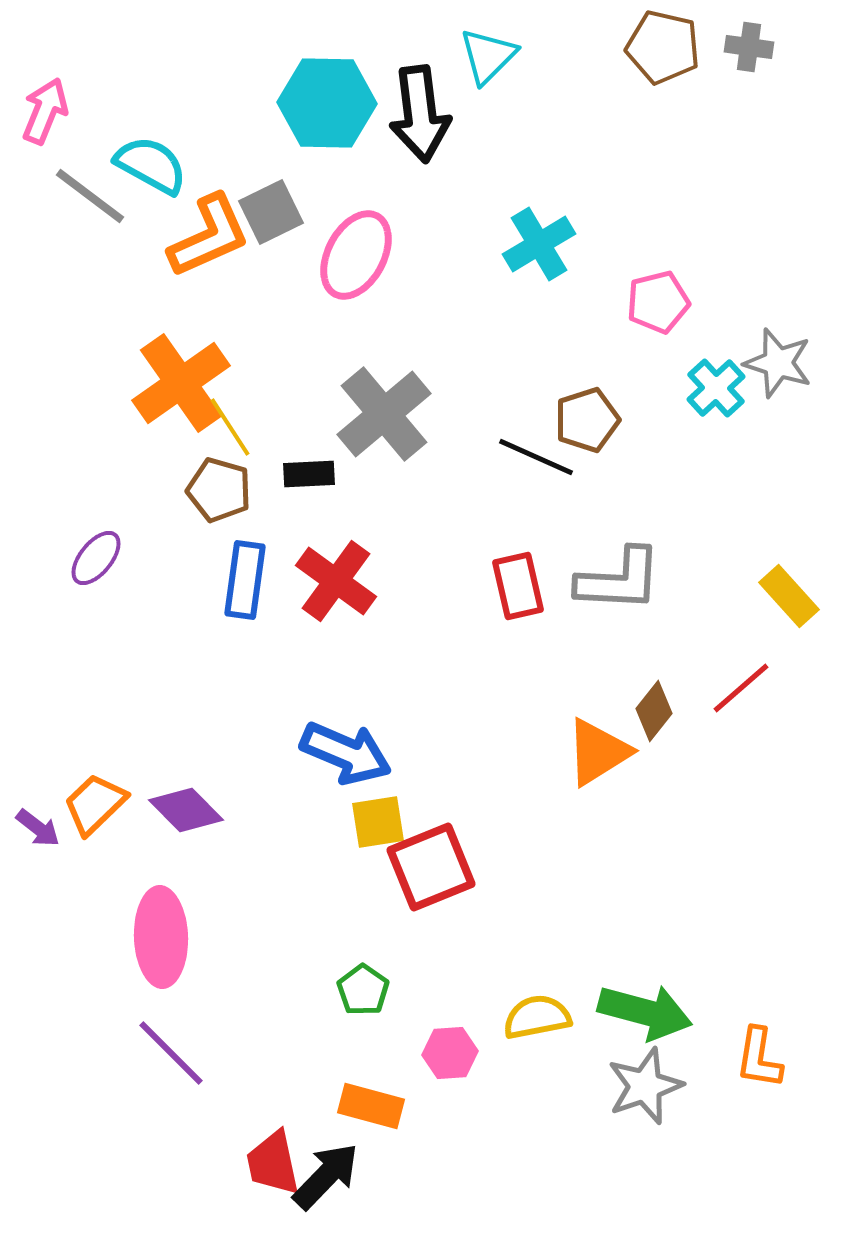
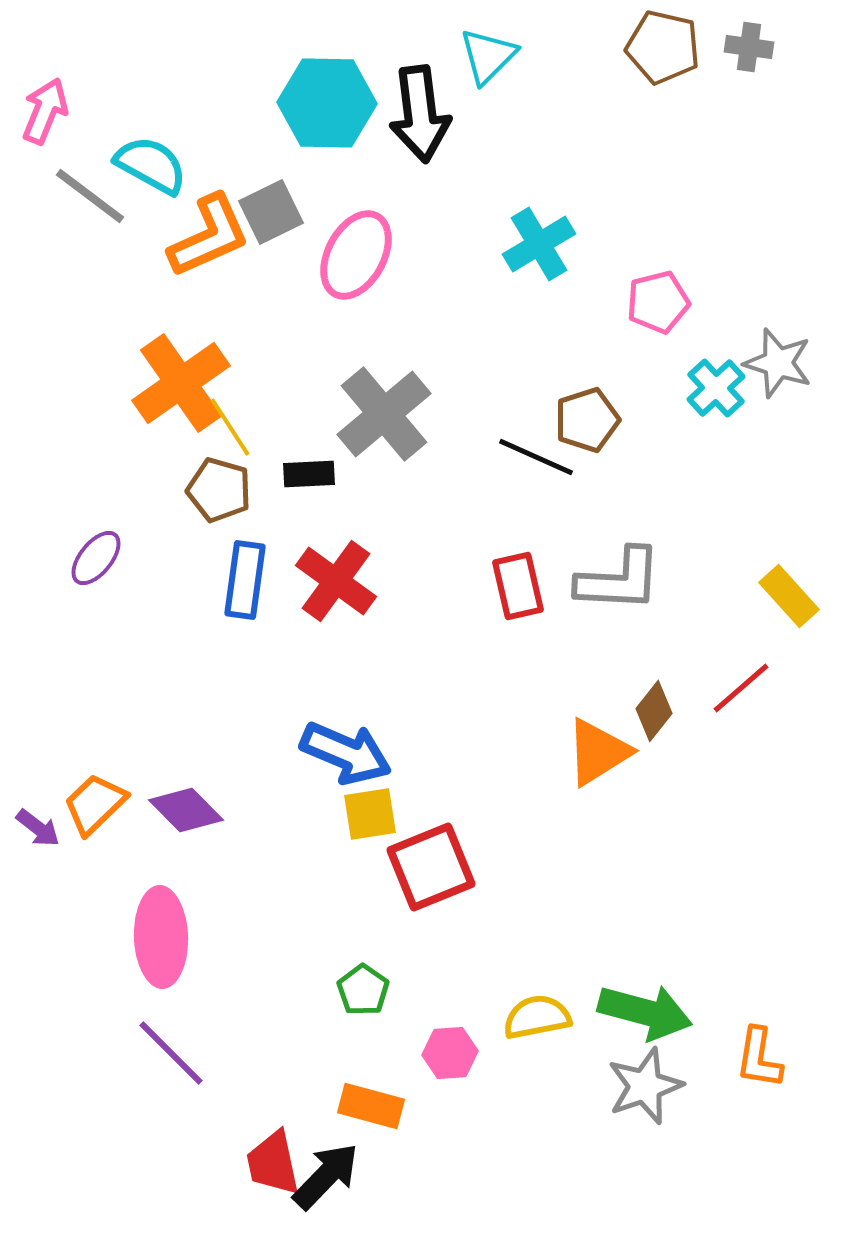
yellow square at (378, 822): moved 8 px left, 8 px up
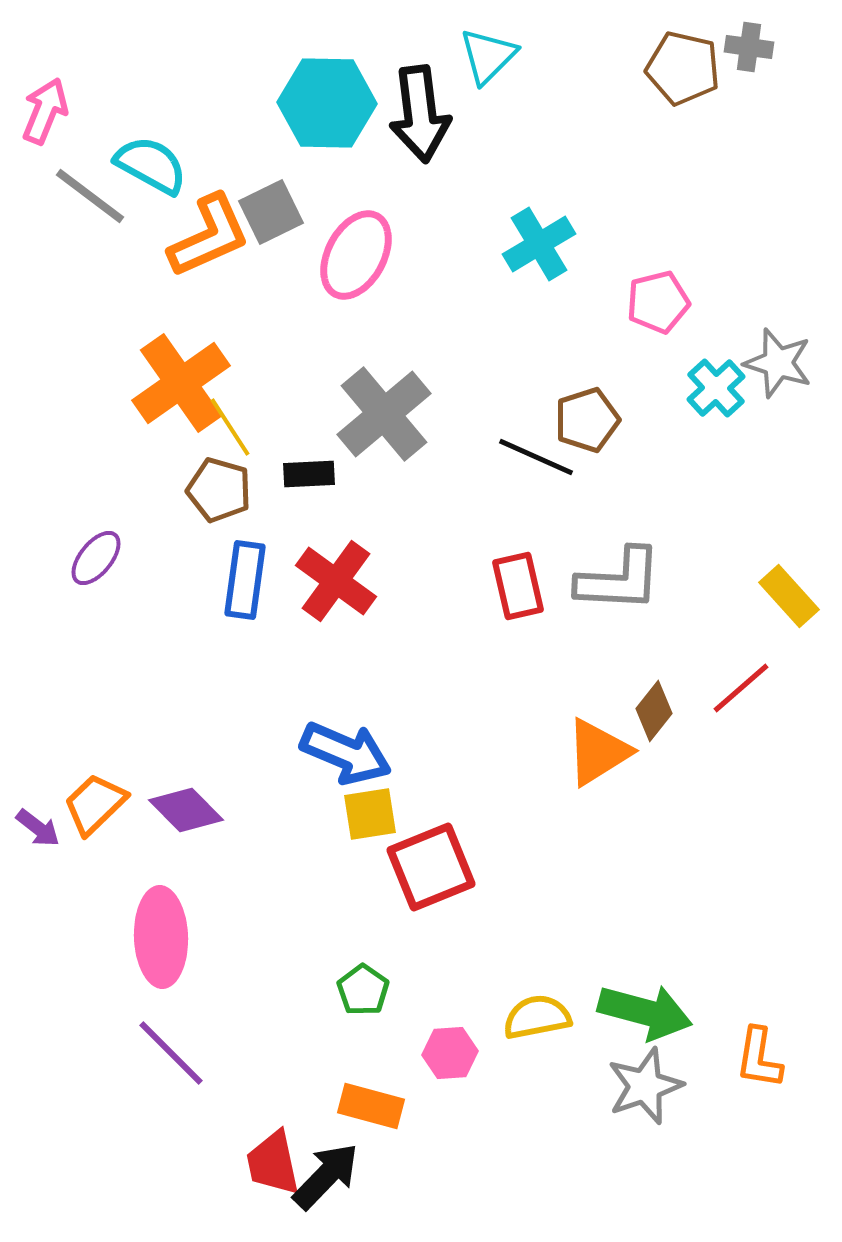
brown pentagon at (663, 47): moved 20 px right, 21 px down
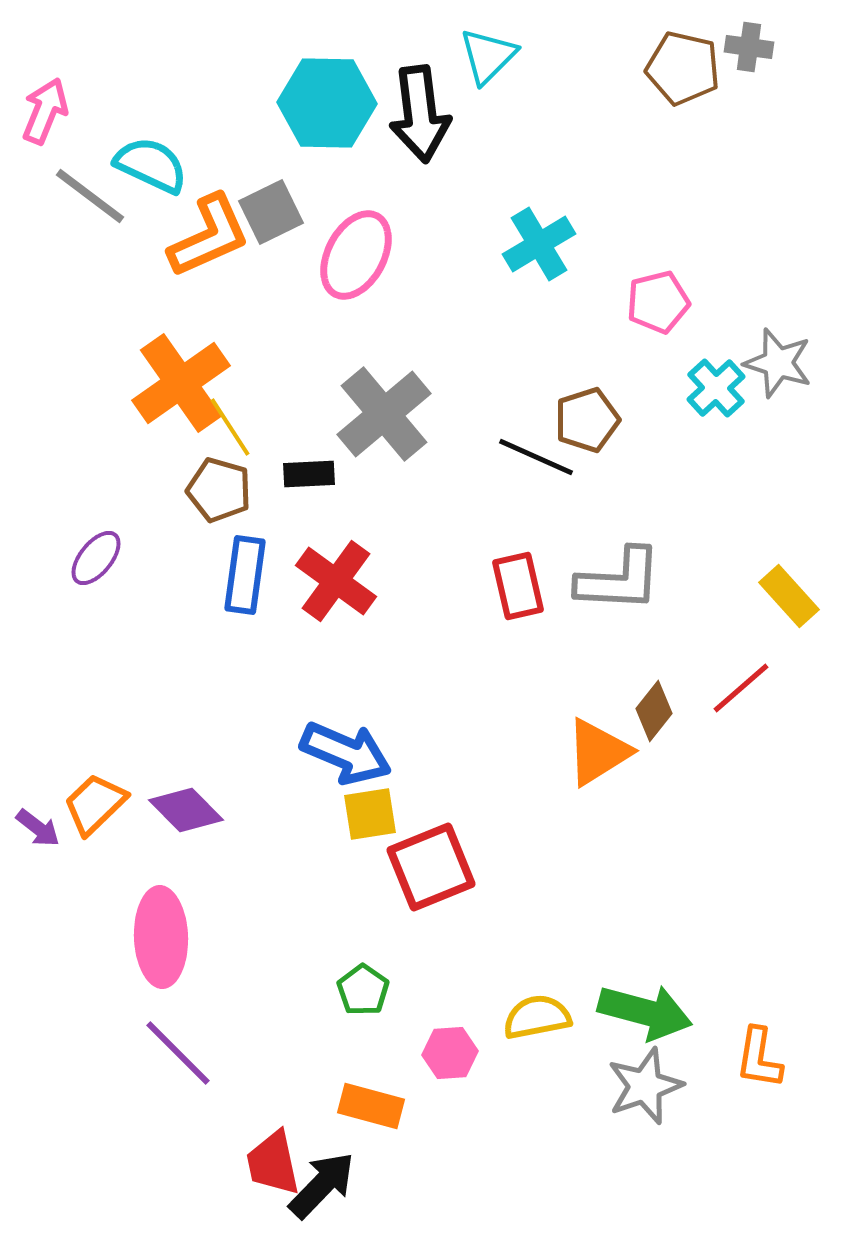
cyan semicircle at (151, 165): rotated 4 degrees counterclockwise
blue rectangle at (245, 580): moved 5 px up
purple line at (171, 1053): moved 7 px right
black arrow at (326, 1176): moved 4 px left, 9 px down
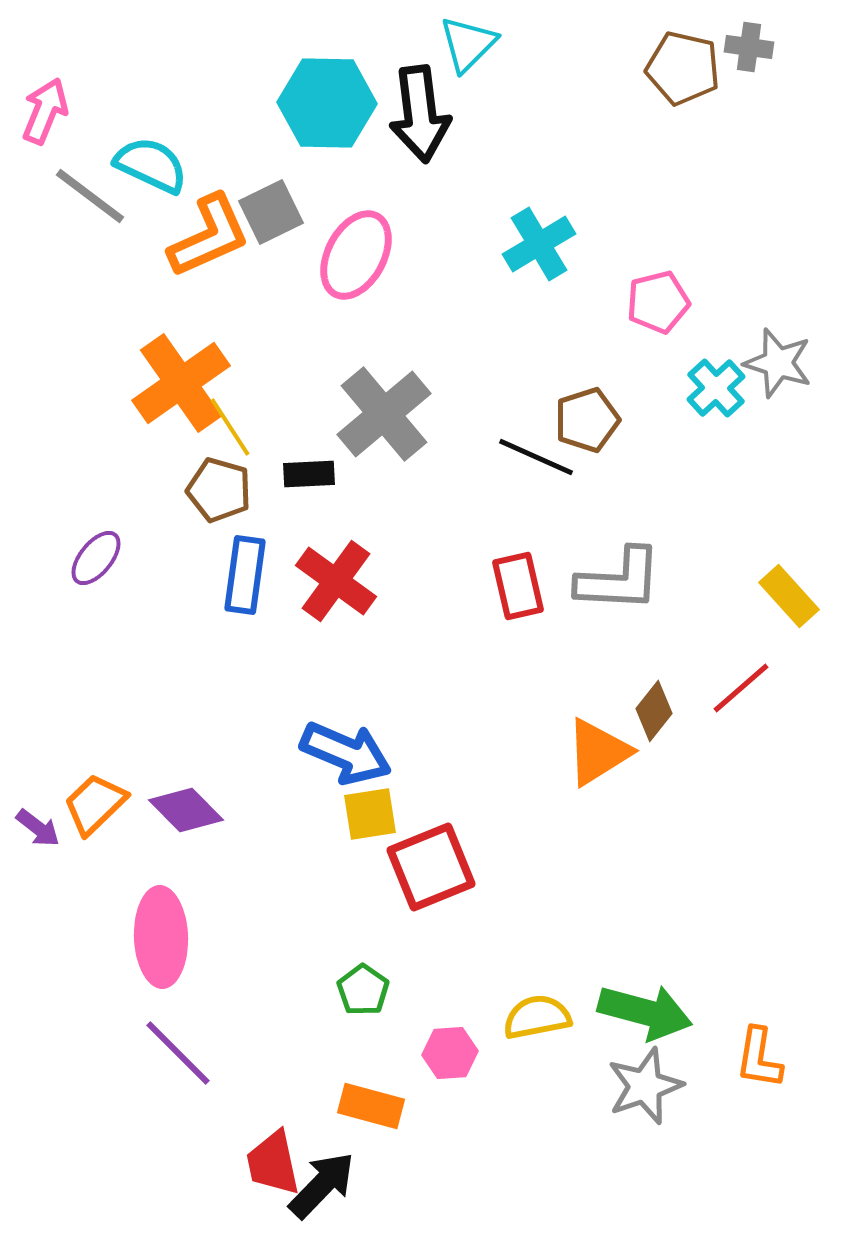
cyan triangle at (488, 56): moved 20 px left, 12 px up
